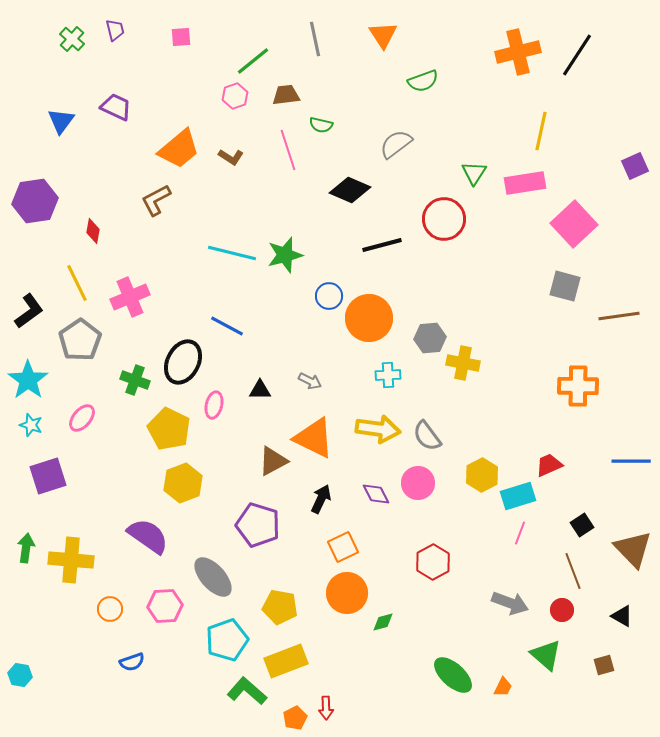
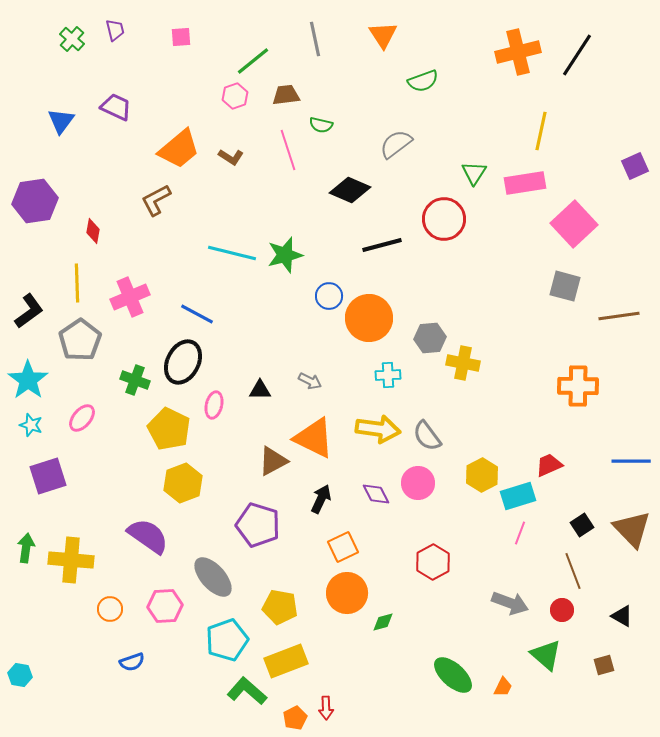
yellow line at (77, 283): rotated 24 degrees clockwise
blue line at (227, 326): moved 30 px left, 12 px up
brown triangle at (633, 549): moved 1 px left, 20 px up
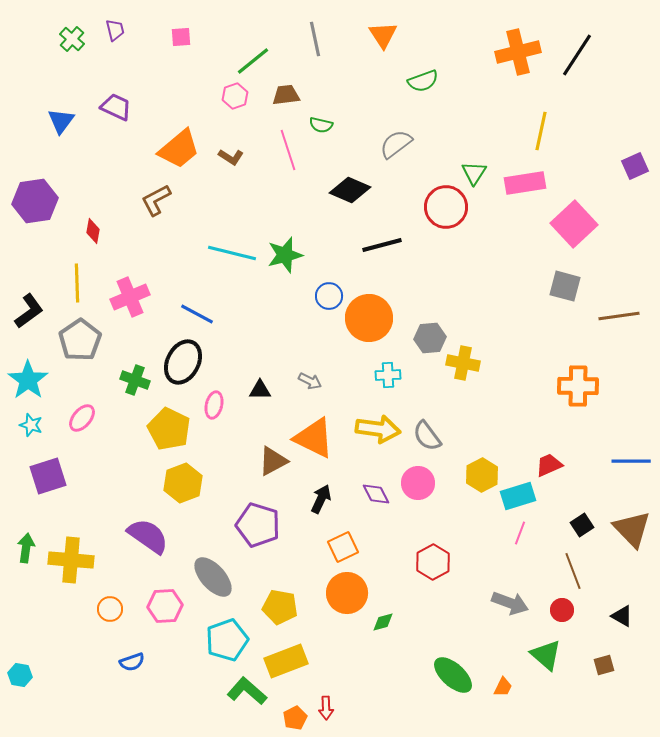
red circle at (444, 219): moved 2 px right, 12 px up
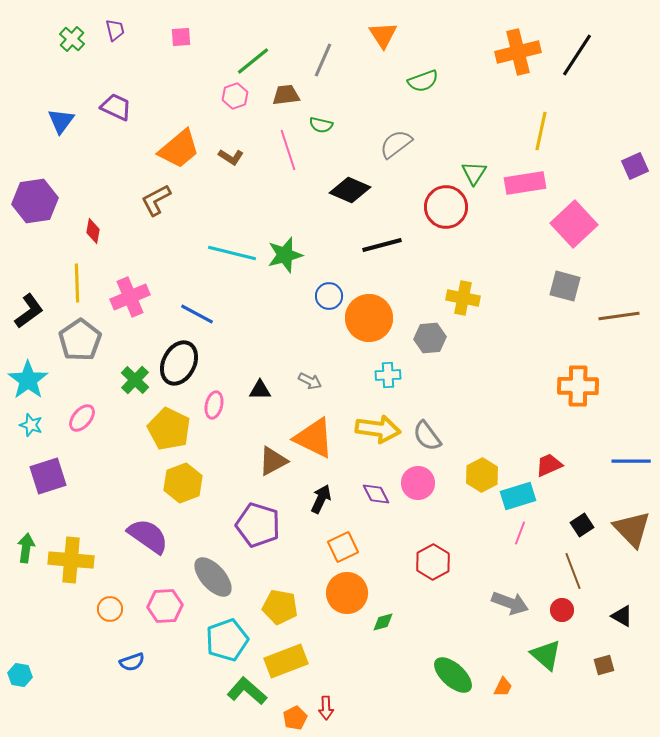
gray line at (315, 39): moved 8 px right, 21 px down; rotated 36 degrees clockwise
black ellipse at (183, 362): moved 4 px left, 1 px down
yellow cross at (463, 363): moved 65 px up
green cross at (135, 380): rotated 24 degrees clockwise
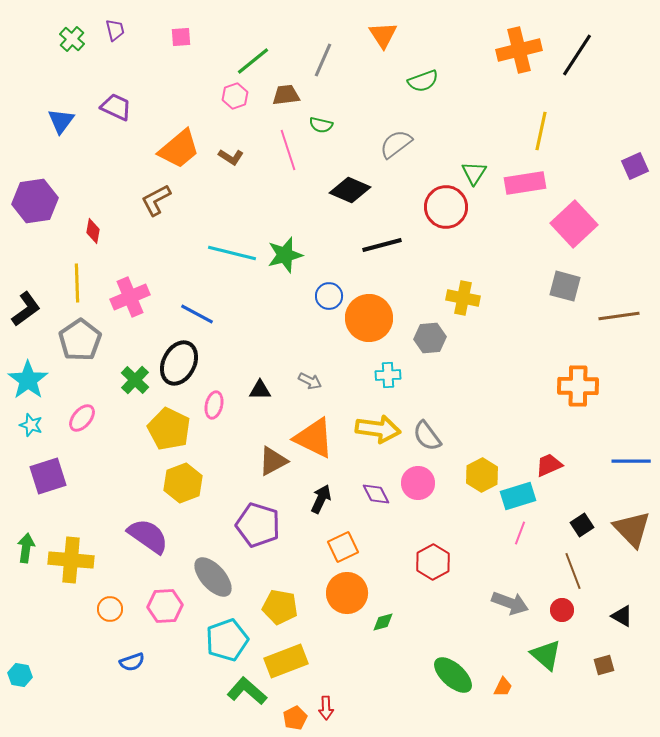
orange cross at (518, 52): moved 1 px right, 2 px up
black L-shape at (29, 311): moved 3 px left, 2 px up
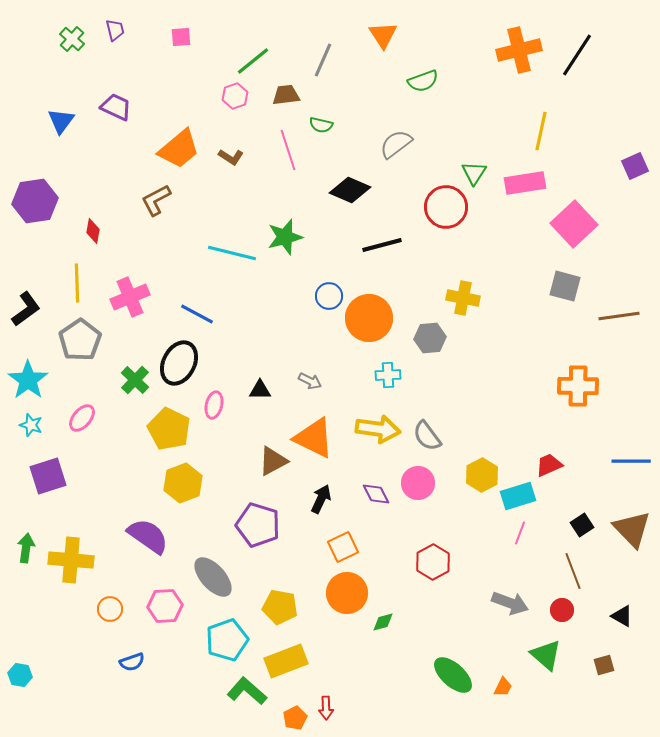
green star at (285, 255): moved 18 px up
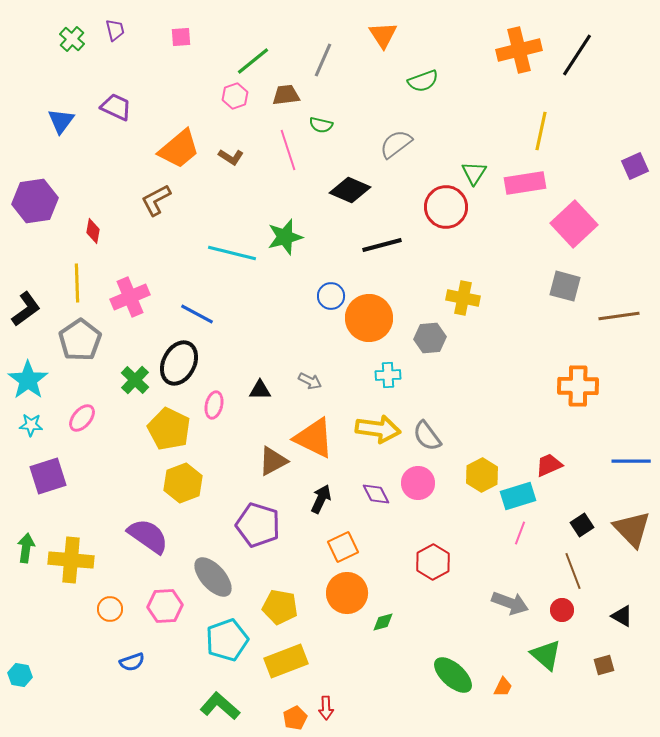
blue circle at (329, 296): moved 2 px right
cyan star at (31, 425): rotated 15 degrees counterclockwise
green L-shape at (247, 691): moved 27 px left, 15 px down
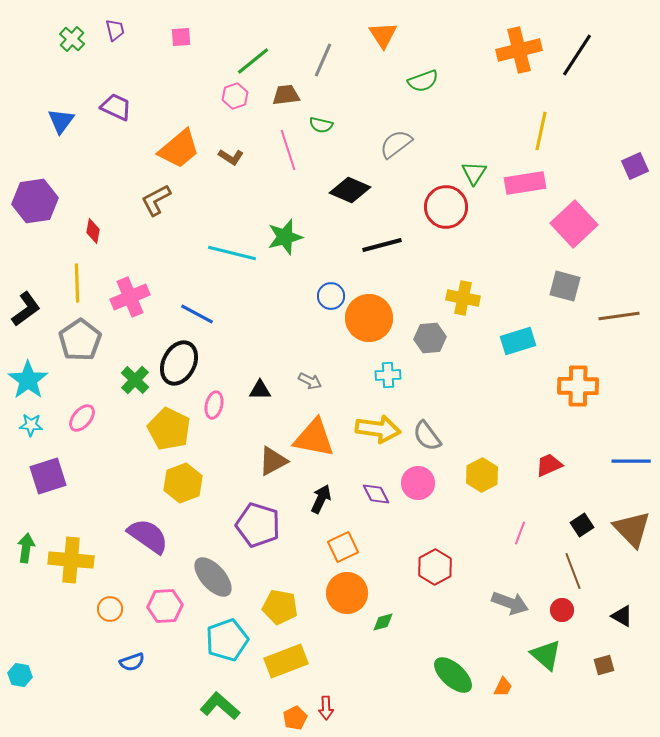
orange triangle at (314, 438): rotated 15 degrees counterclockwise
cyan rectangle at (518, 496): moved 155 px up
red hexagon at (433, 562): moved 2 px right, 5 px down
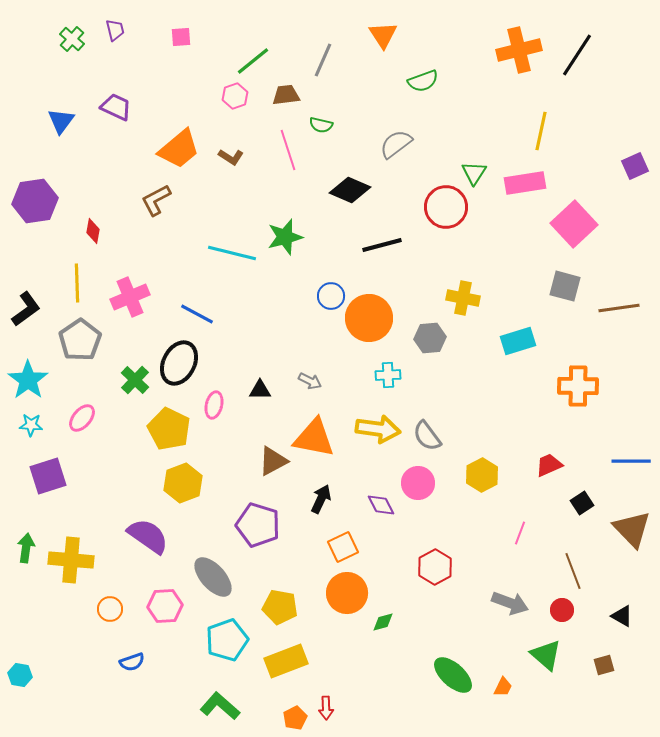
brown line at (619, 316): moved 8 px up
purple diamond at (376, 494): moved 5 px right, 11 px down
black square at (582, 525): moved 22 px up
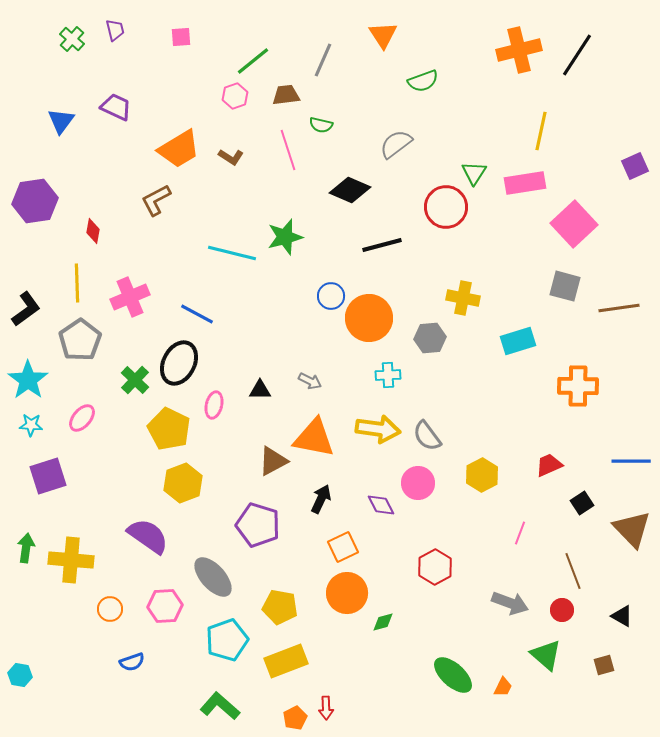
orange trapezoid at (179, 149): rotated 9 degrees clockwise
